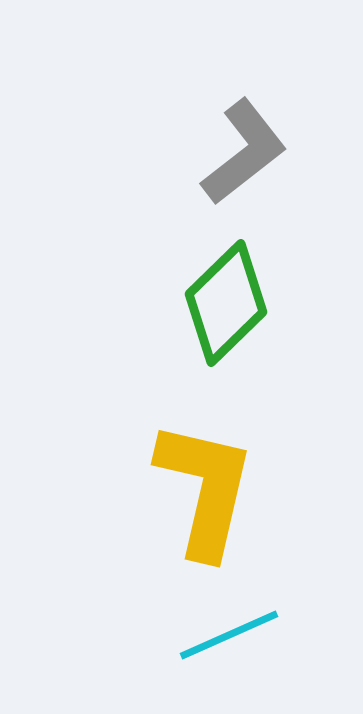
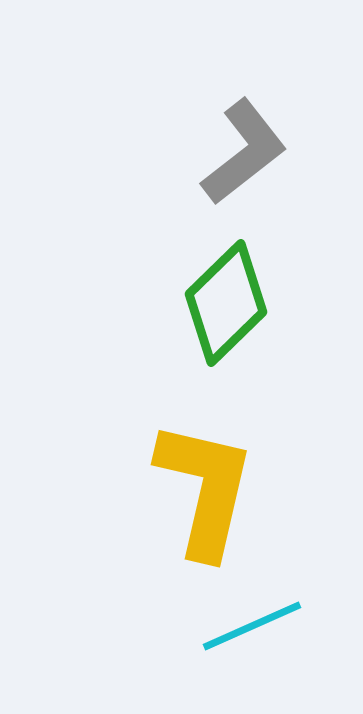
cyan line: moved 23 px right, 9 px up
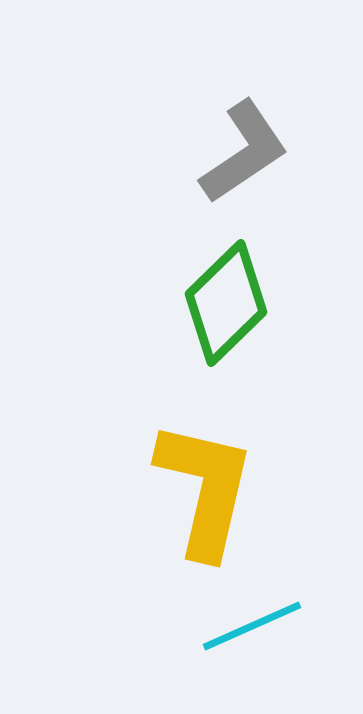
gray L-shape: rotated 4 degrees clockwise
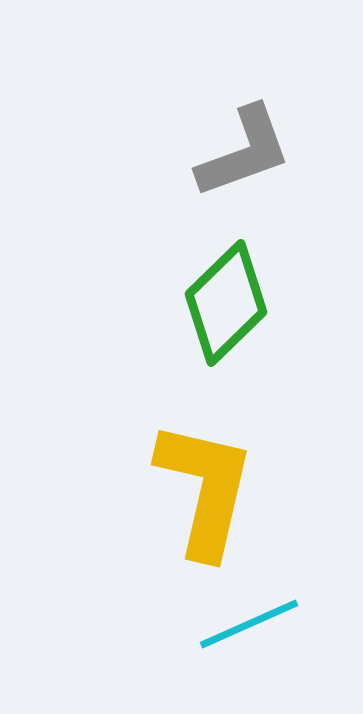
gray L-shape: rotated 14 degrees clockwise
cyan line: moved 3 px left, 2 px up
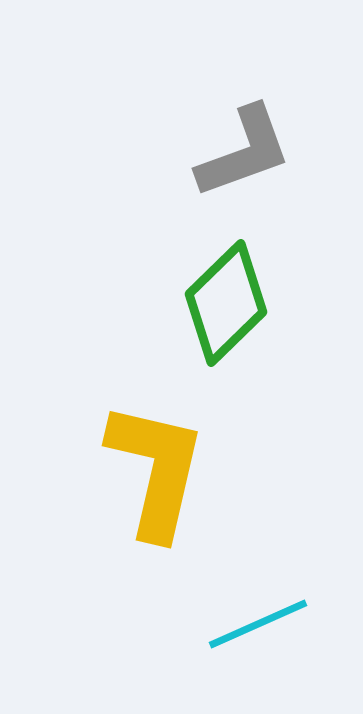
yellow L-shape: moved 49 px left, 19 px up
cyan line: moved 9 px right
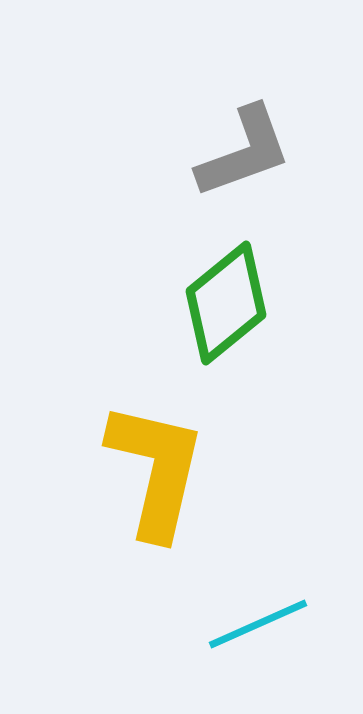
green diamond: rotated 5 degrees clockwise
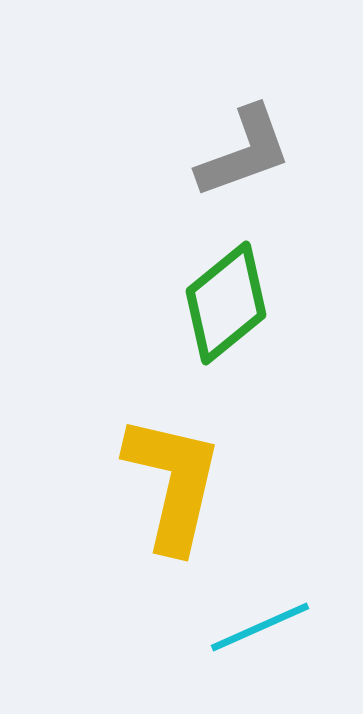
yellow L-shape: moved 17 px right, 13 px down
cyan line: moved 2 px right, 3 px down
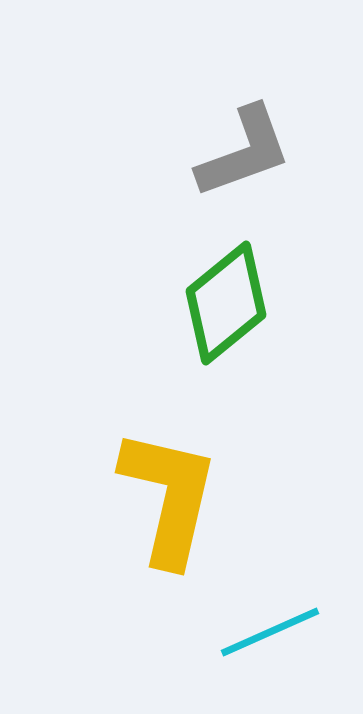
yellow L-shape: moved 4 px left, 14 px down
cyan line: moved 10 px right, 5 px down
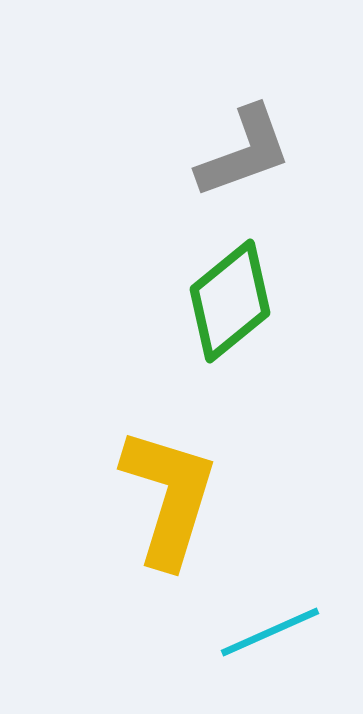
green diamond: moved 4 px right, 2 px up
yellow L-shape: rotated 4 degrees clockwise
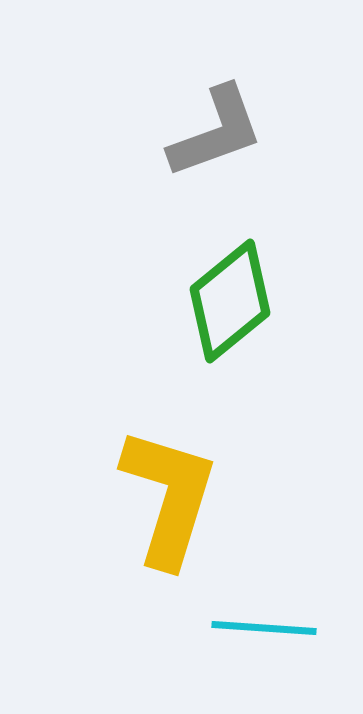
gray L-shape: moved 28 px left, 20 px up
cyan line: moved 6 px left, 4 px up; rotated 28 degrees clockwise
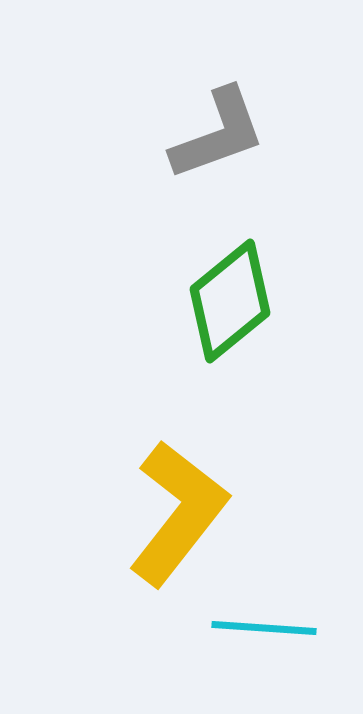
gray L-shape: moved 2 px right, 2 px down
yellow L-shape: moved 9 px right, 16 px down; rotated 21 degrees clockwise
